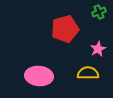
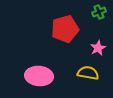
pink star: moved 1 px up
yellow semicircle: rotated 10 degrees clockwise
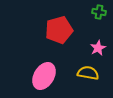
green cross: rotated 32 degrees clockwise
red pentagon: moved 6 px left, 1 px down
pink ellipse: moved 5 px right; rotated 64 degrees counterclockwise
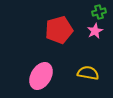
green cross: rotated 24 degrees counterclockwise
pink star: moved 3 px left, 17 px up
pink ellipse: moved 3 px left
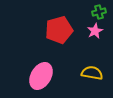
yellow semicircle: moved 4 px right
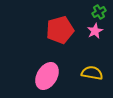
green cross: rotated 16 degrees counterclockwise
red pentagon: moved 1 px right
pink ellipse: moved 6 px right
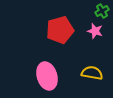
green cross: moved 3 px right, 1 px up
pink star: rotated 28 degrees counterclockwise
pink ellipse: rotated 48 degrees counterclockwise
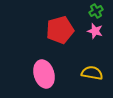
green cross: moved 6 px left
pink ellipse: moved 3 px left, 2 px up
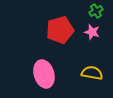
pink star: moved 3 px left, 1 px down
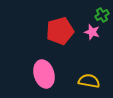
green cross: moved 6 px right, 4 px down
red pentagon: moved 1 px down
yellow semicircle: moved 3 px left, 8 px down
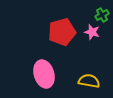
red pentagon: moved 2 px right, 1 px down
